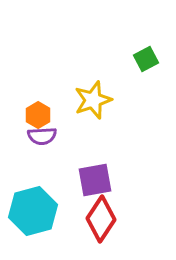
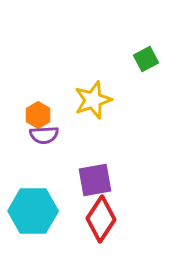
purple semicircle: moved 2 px right, 1 px up
cyan hexagon: rotated 15 degrees clockwise
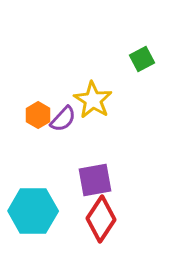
green square: moved 4 px left
yellow star: rotated 21 degrees counterclockwise
purple semicircle: moved 19 px right, 16 px up; rotated 44 degrees counterclockwise
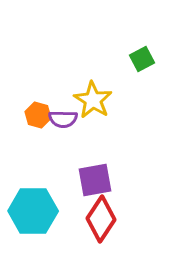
orange hexagon: rotated 15 degrees counterclockwise
purple semicircle: rotated 48 degrees clockwise
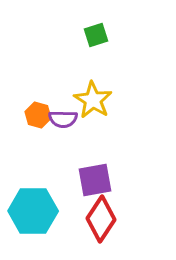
green square: moved 46 px left, 24 px up; rotated 10 degrees clockwise
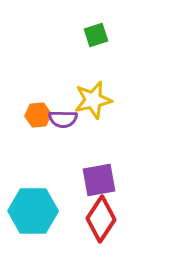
yellow star: rotated 27 degrees clockwise
orange hexagon: rotated 20 degrees counterclockwise
purple square: moved 4 px right
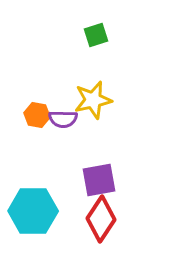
orange hexagon: moved 1 px left; rotated 15 degrees clockwise
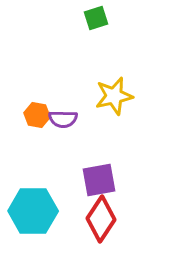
green square: moved 17 px up
yellow star: moved 21 px right, 4 px up
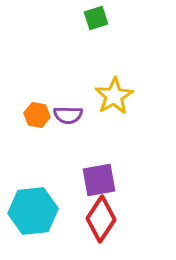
yellow star: rotated 18 degrees counterclockwise
purple semicircle: moved 5 px right, 4 px up
cyan hexagon: rotated 6 degrees counterclockwise
